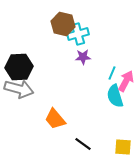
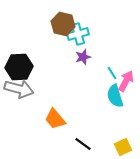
purple star: rotated 14 degrees counterclockwise
cyan line: rotated 56 degrees counterclockwise
yellow square: rotated 30 degrees counterclockwise
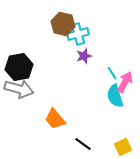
purple star: moved 1 px right, 1 px up
black hexagon: rotated 8 degrees counterclockwise
pink arrow: moved 1 px left, 1 px down
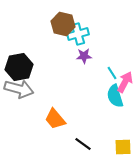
purple star: rotated 14 degrees clockwise
yellow square: rotated 24 degrees clockwise
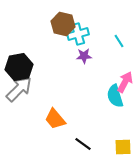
cyan line: moved 7 px right, 32 px up
gray arrow: rotated 60 degrees counterclockwise
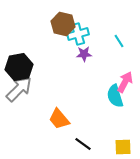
purple star: moved 2 px up
orange trapezoid: moved 4 px right
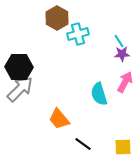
brown hexagon: moved 6 px left, 6 px up; rotated 15 degrees clockwise
purple star: moved 38 px right
black hexagon: rotated 12 degrees clockwise
gray arrow: moved 1 px right
cyan semicircle: moved 16 px left, 2 px up
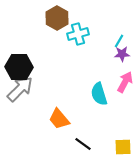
cyan line: rotated 64 degrees clockwise
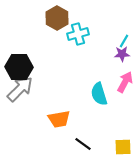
cyan line: moved 5 px right
orange trapezoid: rotated 60 degrees counterclockwise
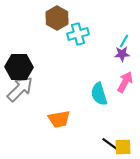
black line: moved 27 px right
